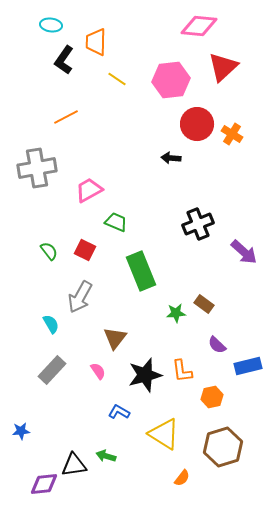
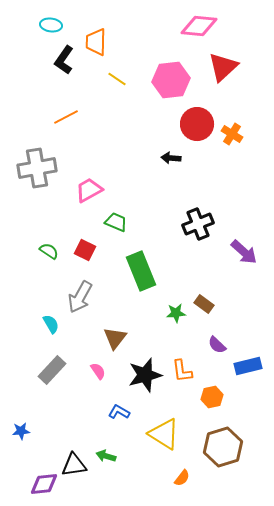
green semicircle: rotated 18 degrees counterclockwise
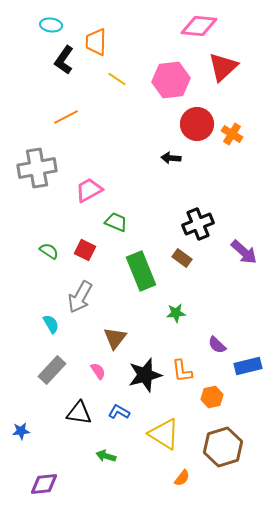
brown rectangle: moved 22 px left, 46 px up
black triangle: moved 5 px right, 52 px up; rotated 16 degrees clockwise
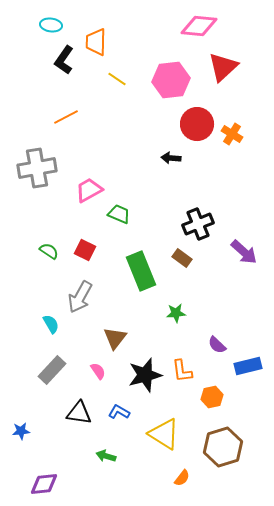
green trapezoid: moved 3 px right, 8 px up
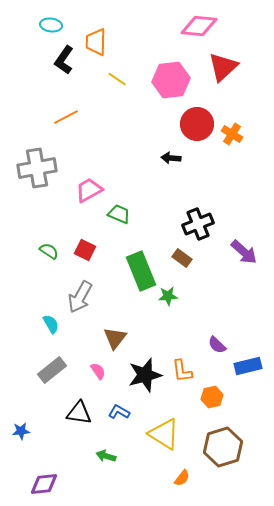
green star: moved 8 px left, 17 px up
gray rectangle: rotated 8 degrees clockwise
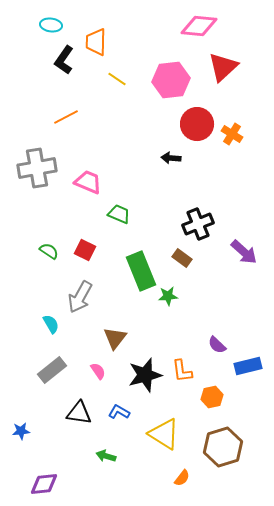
pink trapezoid: moved 1 px left, 8 px up; rotated 52 degrees clockwise
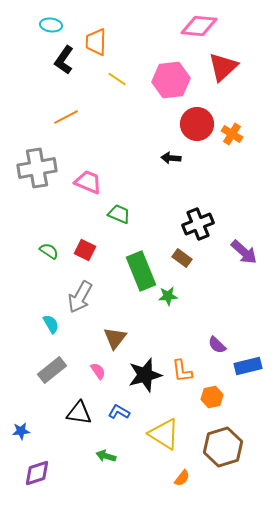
purple diamond: moved 7 px left, 11 px up; rotated 12 degrees counterclockwise
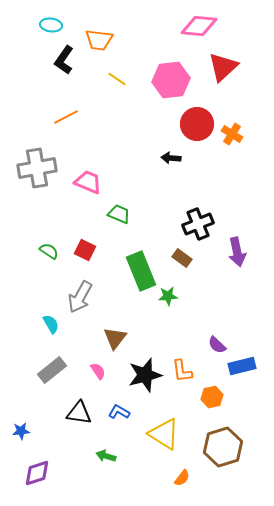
orange trapezoid: moved 3 px right, 2 px up; rotated 84 degrees counterclockwise
purple arrow: moved 7 px left; rotated 36 degrees clockwise
blue rectangle: moved 6 px left
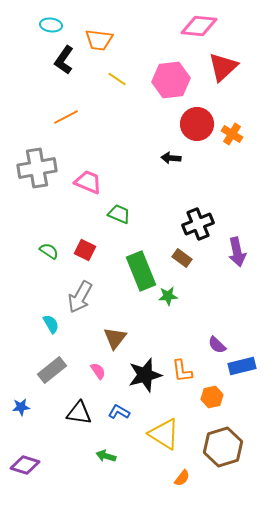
blue star: moved 24 px up
purple diamond: moved 12 px left, 8 px up; rotated 36 degrees clockwise
